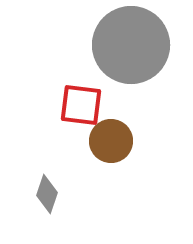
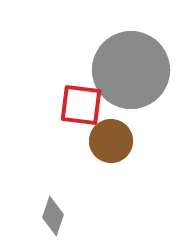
gray circle: moved 25 px down
gray diamond: moved 6 px right, 22 px down
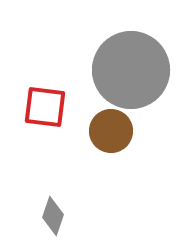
red square: moved 36 px left, 2 px down
brown circle: moved 10 px up
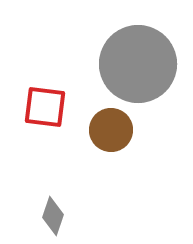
gray circle: moved 7 px right, 6 px up
brown circle: moved 1 px up
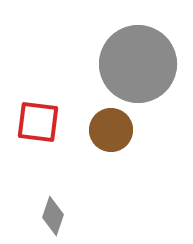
red square: moved 7 px left, 15 px down
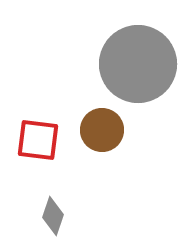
red square: moved 18 px down
brown circle: moved 9 px left
